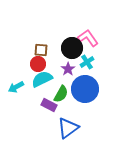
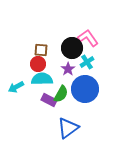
cyan semicircle: rotated 25 degrees clockwise
purple rectangle: moved 5 px up
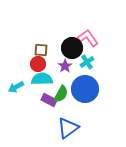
purple star: moved 3 px left, 3 px up
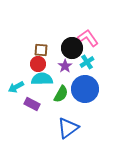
purple rectangle: moved 17 px left, 4 px down
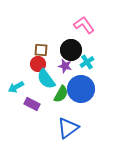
pink L-shape: moved 4 px left, 13 px up
black circle: moved 1 px left, 2 px down
purple star: rotated 24 degrees counterclockwise
cyan semicircle: moved 4 px right; rotated 125 degrees counterclockwise
blue circle: moved 4 px left
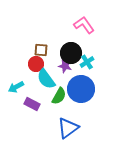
black circle: moved 3 px down
red circle: moved 2 px left
green semicircle: moved 2 px left, 2 px down
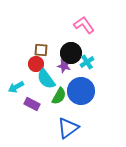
purple star: moved 1 px left
blue circle: moved 2 px down
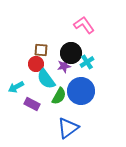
purple star: rotated 24 degrees counterclockwise
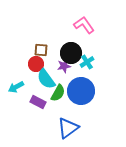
green semicircle: moved 1 px left, 3 px up
purple rectangle: moved 6 px right, 2 px up
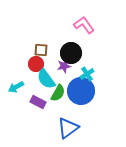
cyan cross: moved 12 px down
